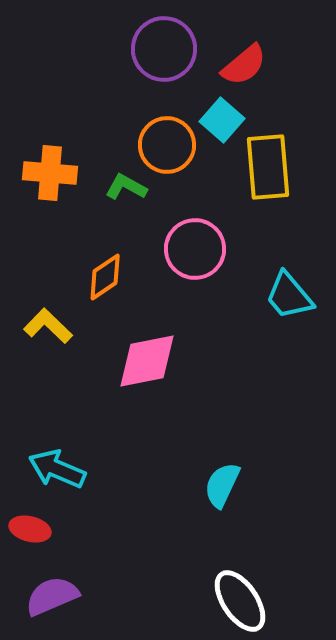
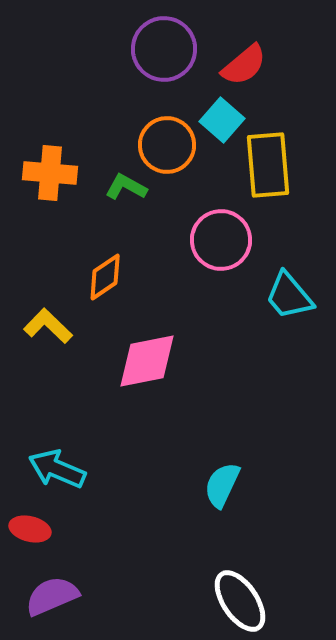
yellow rectangle: moved 2 px up
pink circle: moved 26 px right, 9 px up
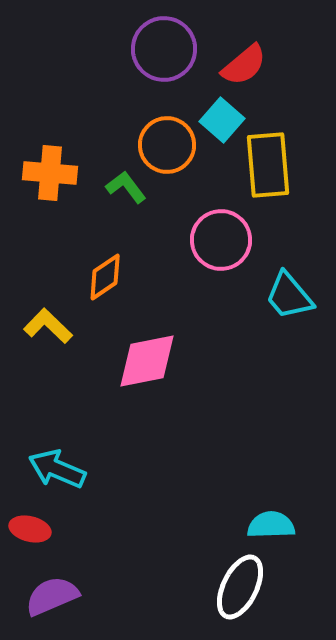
green L-shape: rotated 24 degrees clockwise
cyan semicircle: moved 49 px right, 40 px down; rotated 63 degrees clockwise
white ellipse: moved 14 px up; rotated 60 degrees clockwise
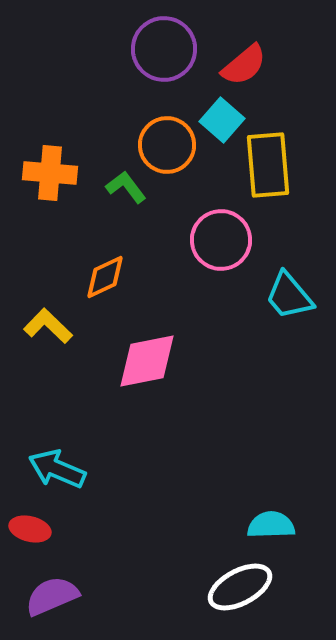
orange diamond: rotated 9 degrees clockwise
white ellipse: rotated 36 degrees clockwise
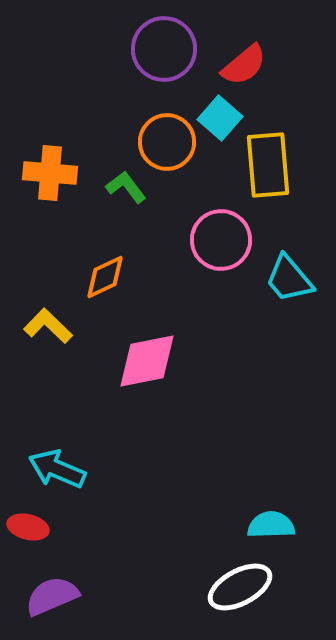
cyan square: moved 2 px left, 2 px up
orange circle: moved 3 px up
cyan trapezoid: moved 17 px up
red ellipse: moved 2 px left, 2 px up
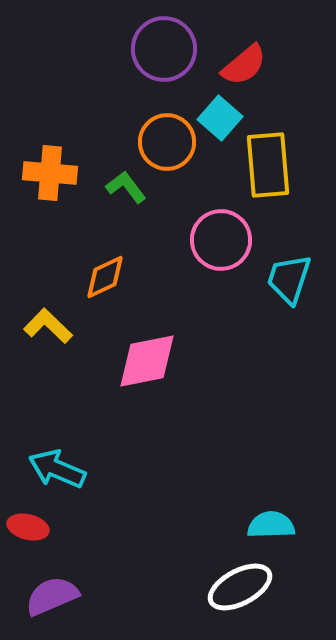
cyan trapezoid: rotated 58 degrees clockwise
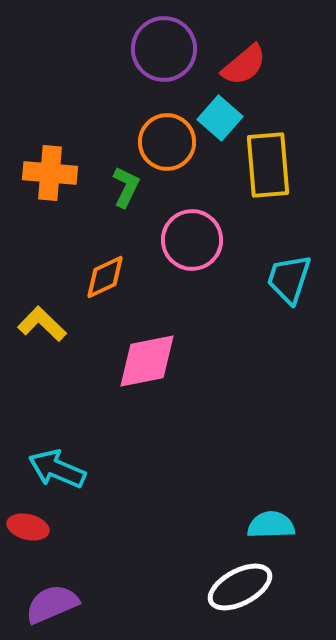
green L-shape: rotated 63 degrees clockwise
pink circle: moved 29 px left
yellow L-shape: moved 6 px left, 2 px up
purple semicircle: moved 8 px down
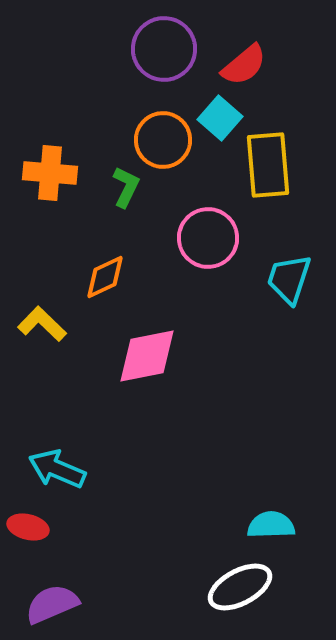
orange circle: moved 4 px left, 2 px up
pink circle: moved 16 px right, 2 px up
pink diamond: moved 5 px up
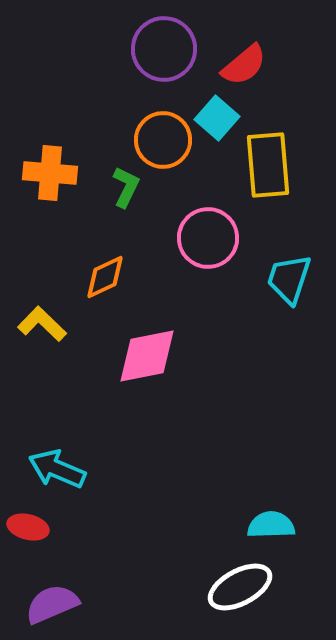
cyan square: moved 3 px left
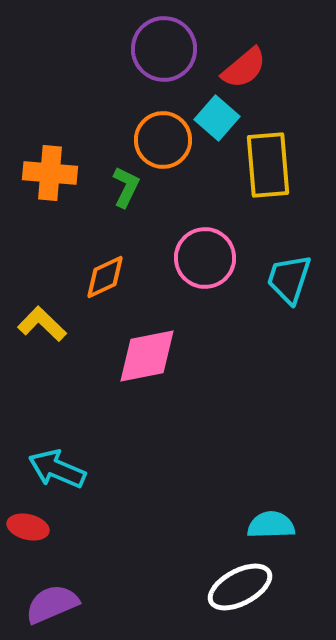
red semicircle: moved 3 px down
pink circle: moved 3 px left, 20 px down
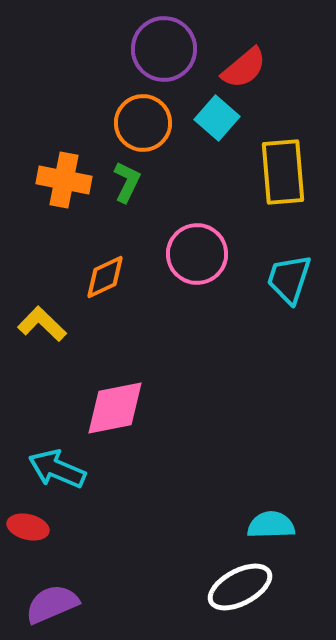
orange circle: moved 20 px left, 17 px up
yellow rectangle: moved 15 px right, 7 px down
orange cross: moved 14 px right, 7 px down; rotated 6 degrees clockwise
green L-shape: moved 1 px right, 5 px up
pink circle: moved 8 px left, 4 px up
pink diamond: moved 32 px left, 52 px down
